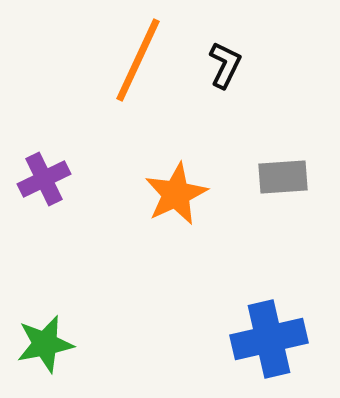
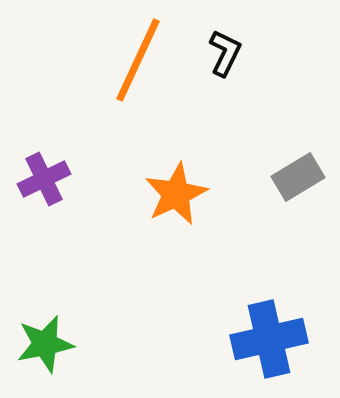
black L-shape: moved 12 px up
gray rectangle: moved 15 px right; rotated 27 degrees counterclockwise
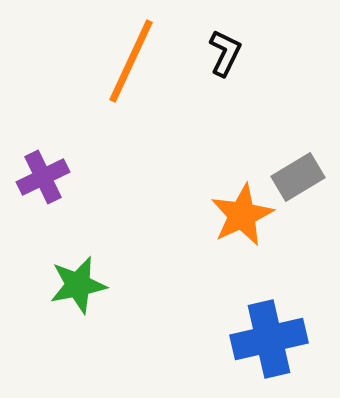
orange line: moved 7 px left, 1 px down
purple cross: moved 1 px left, 2 px up
orange star: moved 66 px right, 21 px down
green star: moved 33 px right, 59 px up
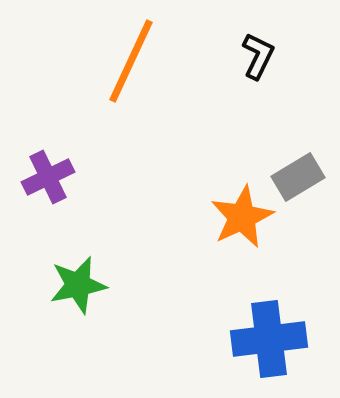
black L-shape: moved 33 px right, 3 px down
purple cross: moved 5 px right
orange star: moved 2 px down
blue cross: rotated 6 degrees clockwise
